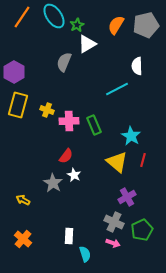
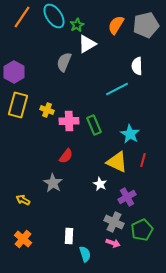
cyan star: moved 1 px left, 2 px up
yellow triangle: rotated 15 degrees counterclockwise
white star: moved 26 px right, 9 px down
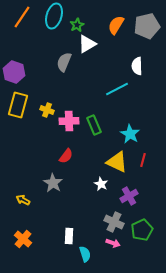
cyan ellipse: rotated 50 degrees clockwise
gray pentagon: moved 1 px right, 1 px down
purple hexagon: rotated 10 degrees counterclockwise
white star: moved 1 px right
purple cross: moved 2 px right, 1 px up
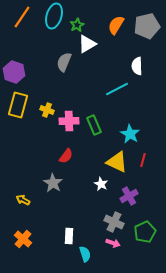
green pentagon: moved 3 px right, 2 px down
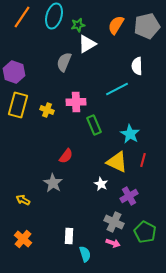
green star: moved 1 px right; rotated 16 degrees clockwise
pink cross: moved 7 px right, 19 px up
green pentagon: rotated 20 degrees counterclockwise
